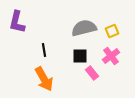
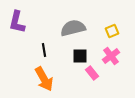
gray semicircle: moved 11 px left
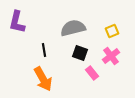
black square: moved 3 px up; rotated 21 degrees clockwise
orange arrow: moved 1 px left
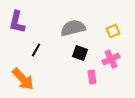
yellow square: moved 1 px right
black line: moved 8 px left; rotated 40 degrees clockwise
pink cross: moved 3 px down; rotated 12 degrees clockwise
pink rectangle: moved 4 px down; rotated 32 degrees clockwise
orange arrow: moved 20 px left; rotated 15 degrees counterclockwise
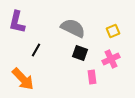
gray semicircle: rotated 40 degrees clockwise
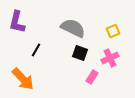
pink cross: moved 1 px left, 1 px up
pink rectangle: rotated 40 degrees clockwise
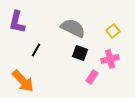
yellow square: rotated 16 degrees counterclockwise
pink cross: moved 1 px down; rotated 12 degrees clockwise
orange arrow: moved 2 px down
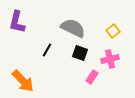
black line: moved 11 px right
